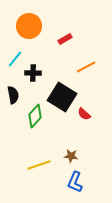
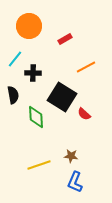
green diamond: moved 1 px right, 1 px down; rotated 45 degrees counterclockwise
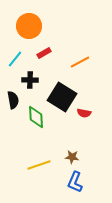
red rectangle: moved 21 px left, 14 px down
orange line: moved 6 px left, 5 px up
black cross: moved 3 px left, 7 px down
black semicircle: moved 5 px down
red semicircle: moved 1 px up; rotated 32 degrees counterclockwise
brown star: moved 1 px right, 1 px down
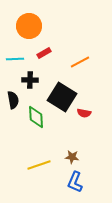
cyan line: rotated 48 degrees clockwise
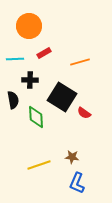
orange line: rotated 12 degrees clockwise
red semicircle: rotated 24 degrees clockwise
blue L-shape: moved 2 px right, 1 px down
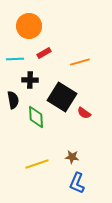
yellow line: moved 2 px left, 1 px up
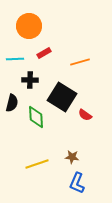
black semicircle: moved 1 px left, 3 px down; rotated 24 degrees clockwise
red semicircle: moved 1 px right, 2 px down
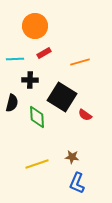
orange circle: moved 6 px right
green diamond: moved 1 px right
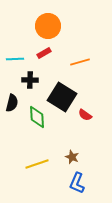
orange circle: moved 13 px right
brown star: rotated 16 degrees clockwise
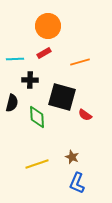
black square: rotated 16 degrees counterclockwise
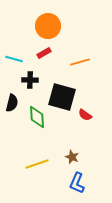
cyan line: moved 1 px left; rotated 18 degrees clockwise
